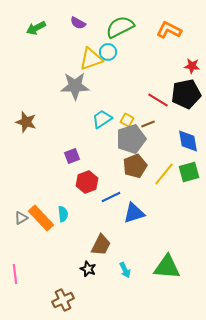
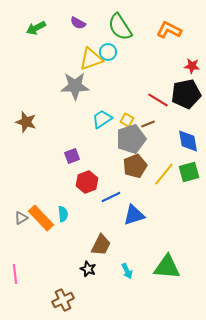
green semicircle: rotated 96 degrees counterclockwise
blue triangle: moved 2 px down
cyan arrow: moved 2 px right, 1 px down
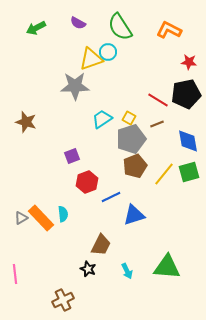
red star: moved 3 px left, 4 px up
yellow square: moved 2 px right, 2 px up
brown line: moved 9 px right
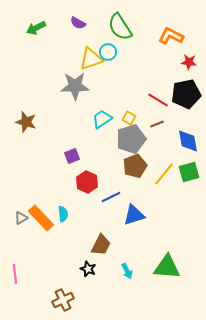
orange L-shape: moved 2 px right, 6 px down
red hexagon: rotated 15 degrees counterclockwise
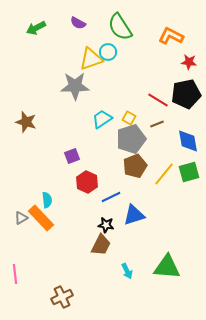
cyan semicircle: moved 16 px left, 14 px up
black star: moved 18 px right, 44 px up; rotated 14 degrees counterclockwise
brown cross: moved 1 px left, 3 px up
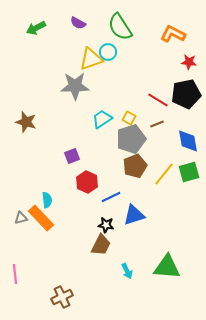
orange L-shape: moved 2 px right, 2 px up
gray triangle: rotated 16 degrees clockwise
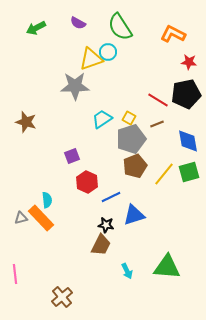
brown cross: rotated 15 degrees counterclockwise
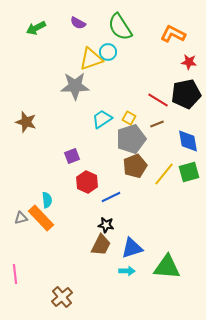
blue triangle: moved 2 px left, 33 px down
cyan arrow: rotated 63 degrees counterclockwise
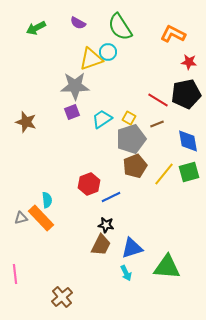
purple square: moved 44 px up
red hexagon: moved 2 px right, 2 px down; rotated 15 degrees clockwise
cyan arrow: moved 1 px left, 2 px down; rotated 63 degrees clockwise
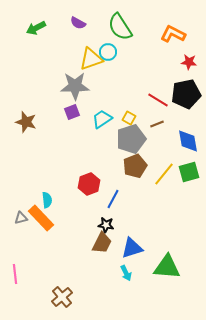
blue line: moved 2 px right, 2 px down; rotated 36 degrees counterclockwise
brown trapezoid: moved 1 px right, 2 px up
